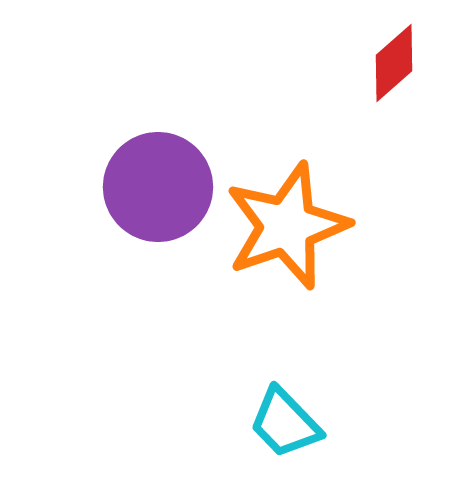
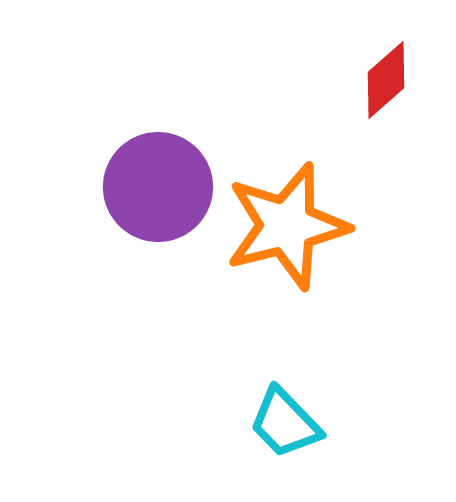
red diamond: moved 8 px left, 17 px down
orange star: rotated 5 degrees clockwise
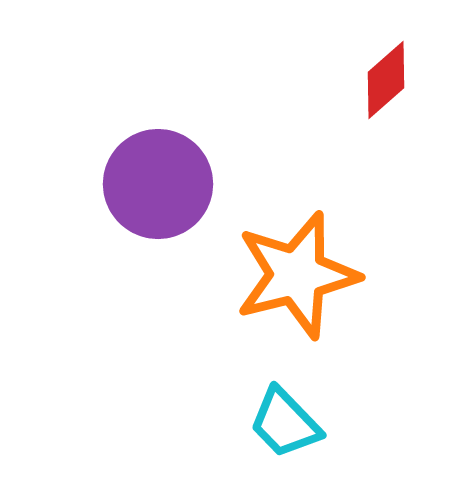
purple circle: moved 3 px up
orange star: moved 10 px right, 49 px down
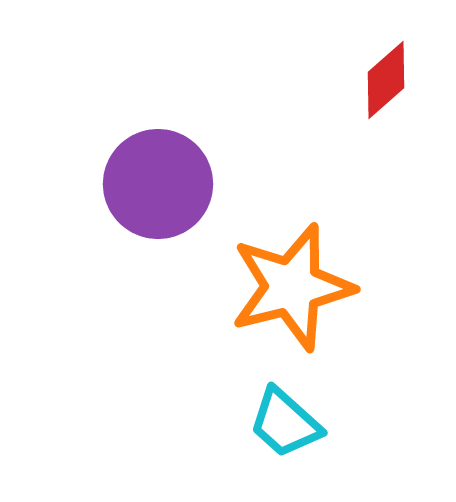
orange star: moved 5 px left, 12 px down
cyan trapezoid: rotated 4 degrees counterclockwise
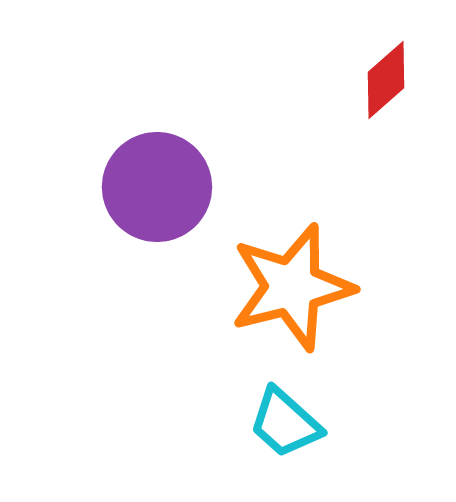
purple circle: moved 1 px left, 3 px down
